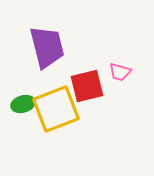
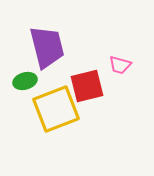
pink trapezoid: moved 7 px up
green ellipse: moved 2 px right, 23 px up
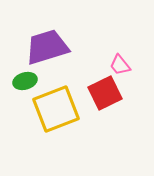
purple trapezoid: rotated 93 degrees counterclockwise
pink trapezoid: rotated 35 degrees clockwise
red square: moved 18 px right, 7 px down; rotated 12 degrees counterclockwise
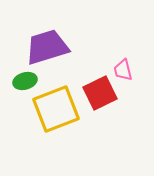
pink trapezoid: moved 3 px right, 5 px down; rotated 25 degrees clockwise
red square: moved 5 px left
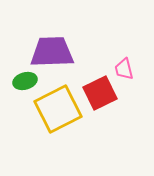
purple trapezoid: moved 5 px right, 5 px down; rotated 15 degrees clockwise
pink trapezoid: moved 1 px right, 1 px up
yellow square: moved 2 px right; rotated 6 degrees counterclockwise
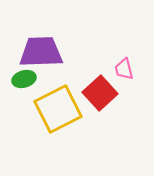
purple trapezoid: moved 11 px left
green ellipse: moved 1 px left, 2 px up
red square: rotated 16 degrees counterclockwise
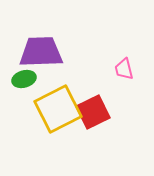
red square: moved 7 px left, 19 px down; rotated 16 degrees clockwise
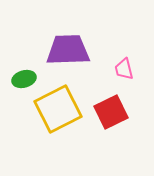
purple trapezoid: moved 27 px right, 2 px up
red square: moved 18 px right
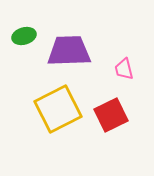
purple trapezoid: moved 1 px right, 1 px down
green ellipse: moved 43 px up
red square: moved 3 px down
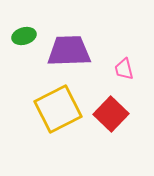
red square: moved 1 px up; rotated 20 degrees counterclockwise
